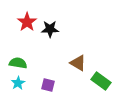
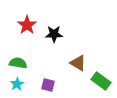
red star: moved 3 px down
black star: moved 4 px right, 5 px down
cyan star: moved 1 px left, 1 px down
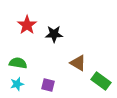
cyan star: rotated 16 degrees clockwise
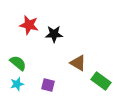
red star: moved 2 px right; rotated 24 degrees counterclockwise
green semicircle: rotated 30 degrees clockwise
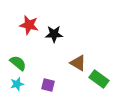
green rectangle: moved 2 px left, 2 px up
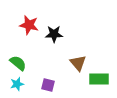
brown triangle: rotated 18 degrees clockwise
green rectangle: rotated 36 degrees counterclockwise
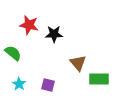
green semicircle: moved 5 px left, 10 px up
cyan star: moved 2 px right; rotated 24 degrees counterclockwise
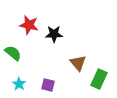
green rectangle: rotated 66 degrees counterclockwise
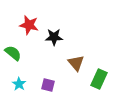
black star: moved 3 px down
brown triangle: moved 2 px left
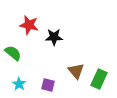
brown triangle: moved 8 px down
